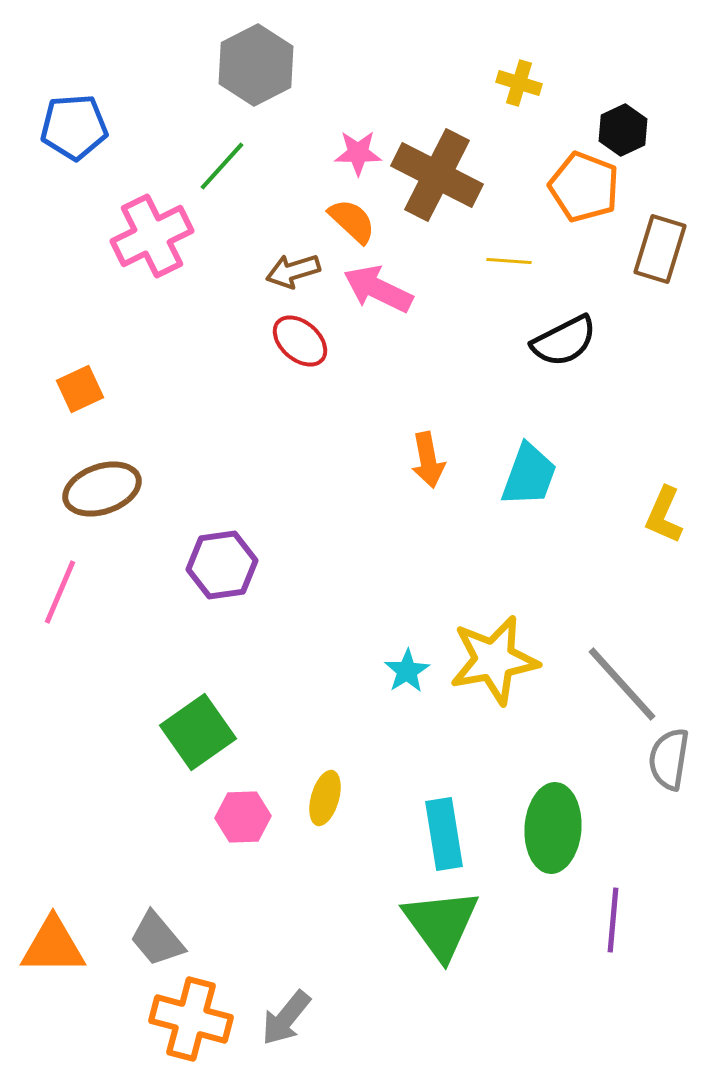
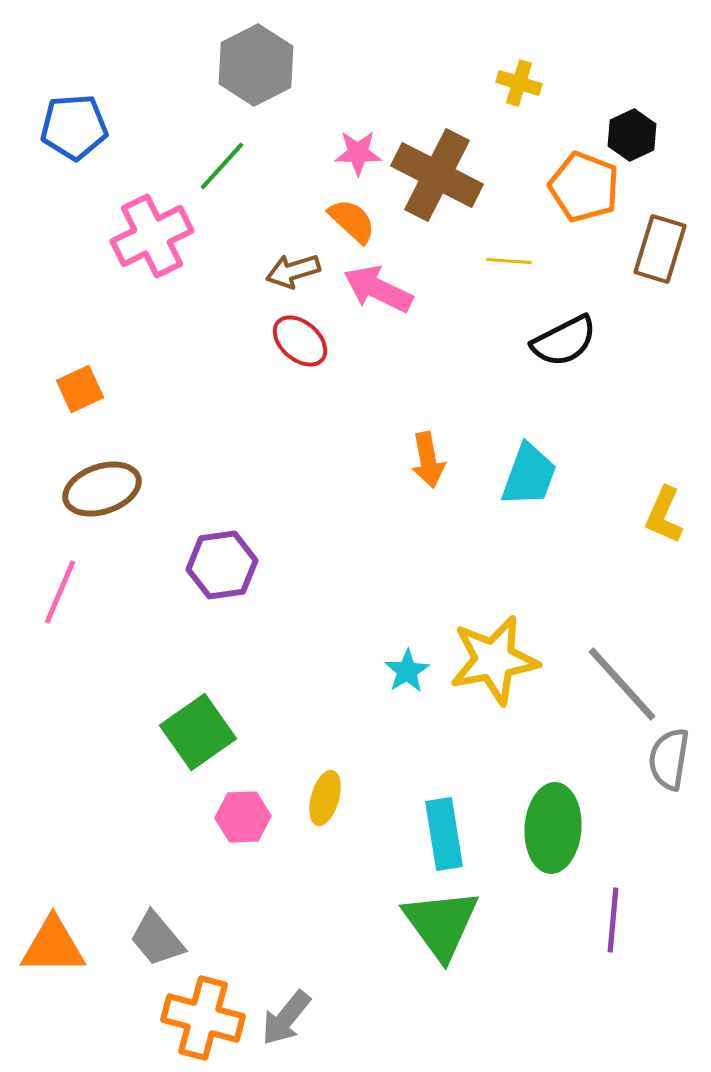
black hexagon: moved 9 px right, 5 px down
orange cross: moved 12 px right, 1 px up
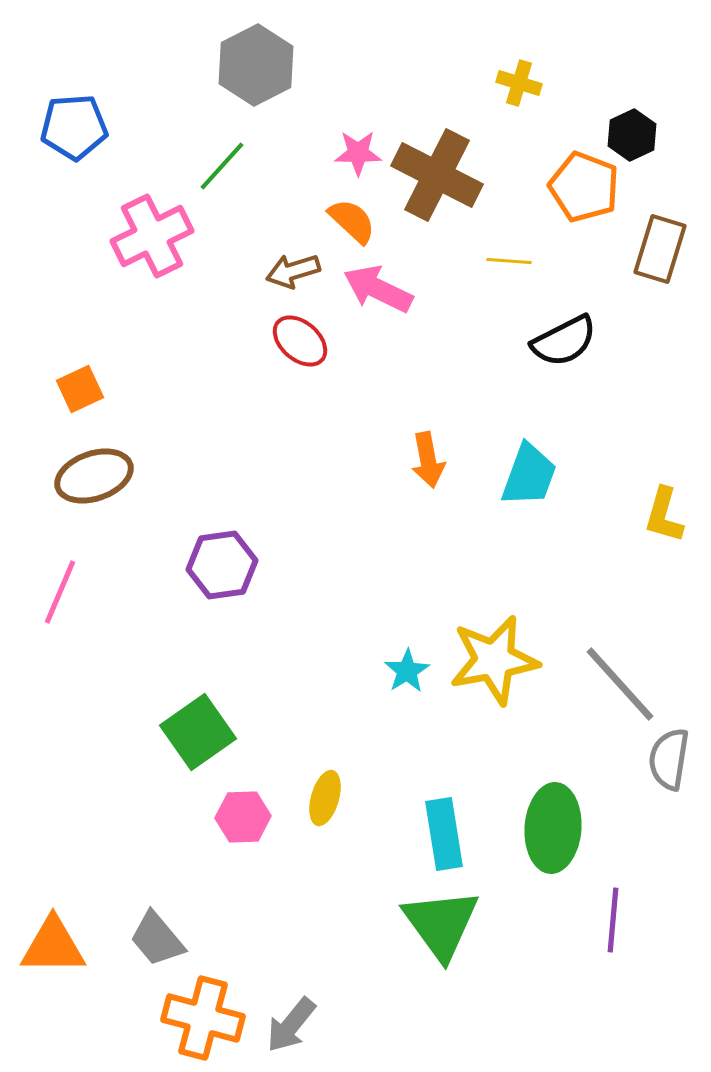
brown ellipse: moved 8 px left, 13 px up
yellow L-shape: rotated 8 degrees counterclockwise
gray line: moved 2 px left
gray arrow: moved 5 px right, 7 px down
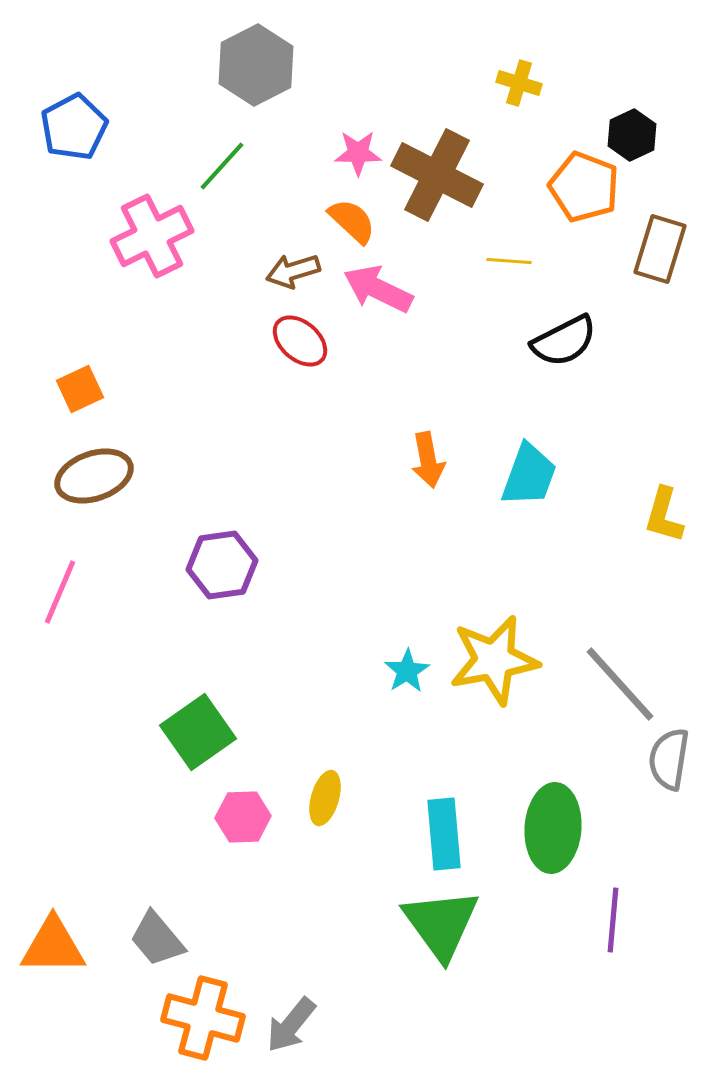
blue pentagon: rotated 24 degrees counterclockwise
cyan rectangle: rotated 4 degrees clockwise
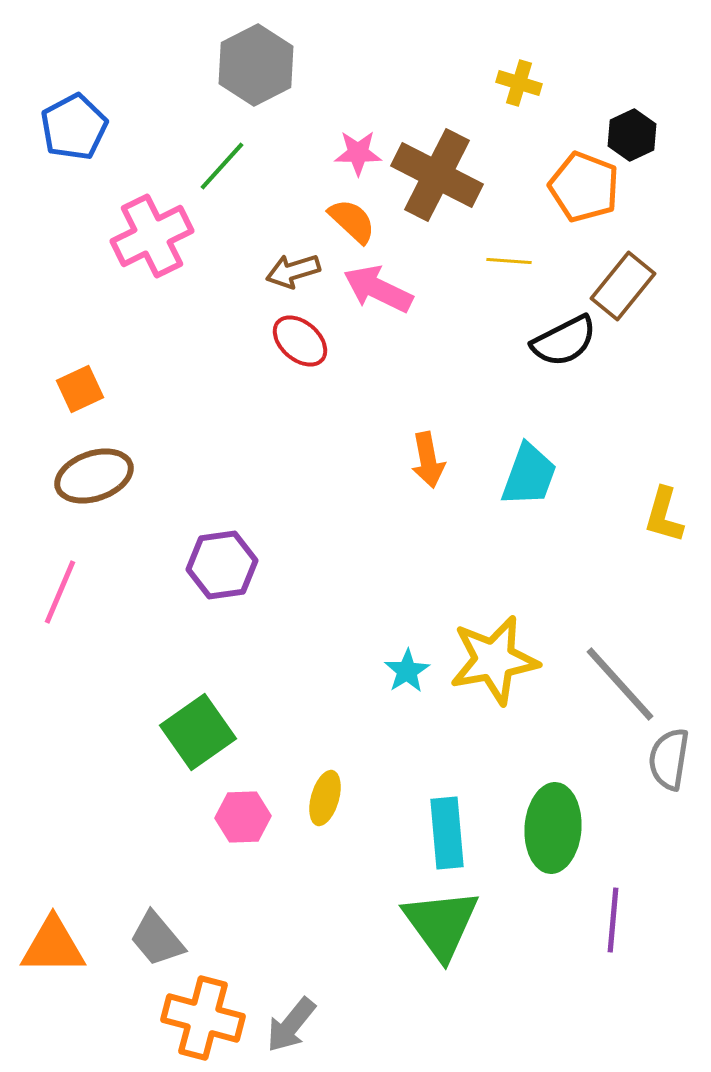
brown rectangle: moved 37 px left, 37 px down; rotated 22 degrees clockwise
cyan rectangle: moved 3 px right, 1 px up
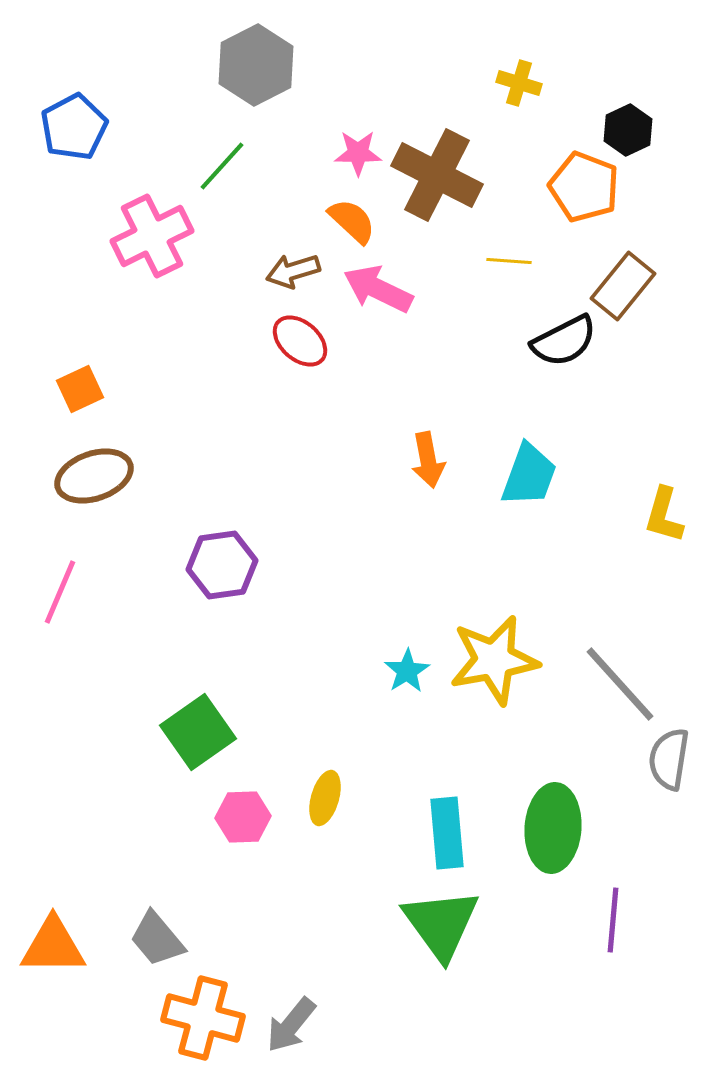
black hexagon: moved 4 px left, 5 px up
